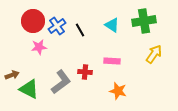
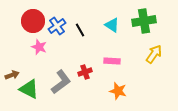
pink star: rotated 28 degrees clockwise
red cross: rotated 24 degrees counterclockwise
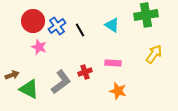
green cross: moved 2 px right, 6 px up
pink rectangle: moved 1 px right, 2 px down
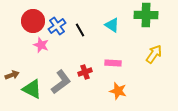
green cross: rotated 10 degrees clockwise
pink star: moved 2 px right, 2 px up
green triangle: moved 3 px right
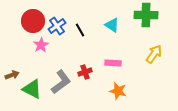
pink star: rotated 21 degrees clockwise
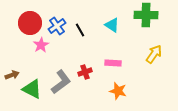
red circle: moved 3 px left, 2 px down
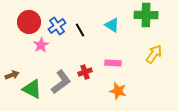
red circle: moved 1 px left, 1 px up
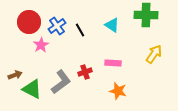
brown arrow: moved 3 px right
